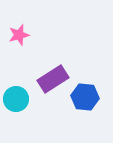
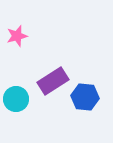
pink star: moved 2 px left, 1 px down
purple rectangle: moved 2 px down
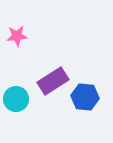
pink star: rotated 10 degrees clockwise
